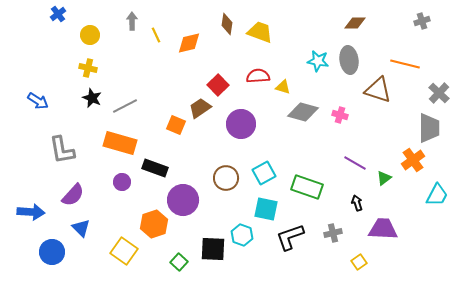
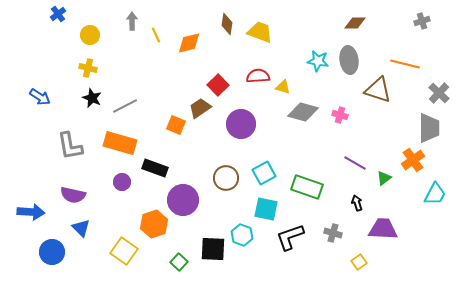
blue arrow at (38, 101): moved 2 px right, 4 px up
gray L-shape at (62, 150): moved 8 px right, 4 px up
purple semicircle at (73, 195): rotated 60 degrees clockwise
cyan trapezoid at (437, 195): moved 2 px left, 1 px up
gray cross at (333, 233): rotated 30 degrees clockwise
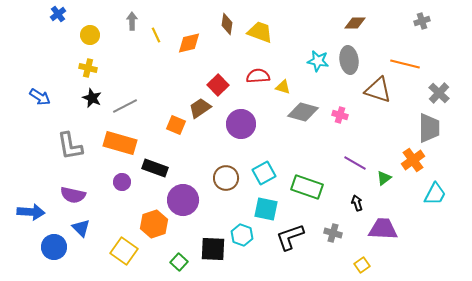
blue circle at (52, 252): moved 2 px right, 5 px up
yellow square at (359, 262): moved 3 px right, 3 px down
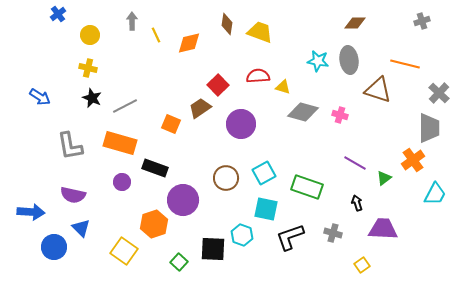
orange square at (176, 125): moved 5 px left, 1 px up
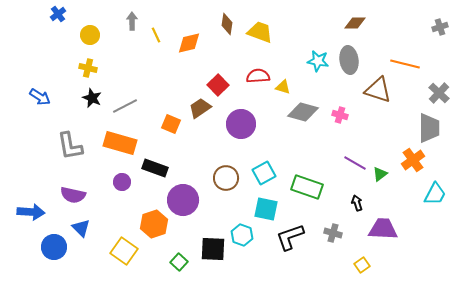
gray cross at (422, 21): moved 18 px right, 6 px down
green triangle at (384, 178): moved 4 px left, 4 px up
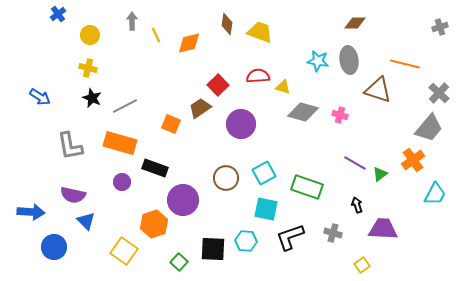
gray trapezoid at (429, 128): rotated 40 degrees clockwise
black arrow at (357, 203): moved 2 px down
blue triangle at (81, 228): moved 5 px right, 7 px up
cyan hexagon at (242, 235): moved 4 px right, 6 px down; rotated 15 degrees counterclockwise
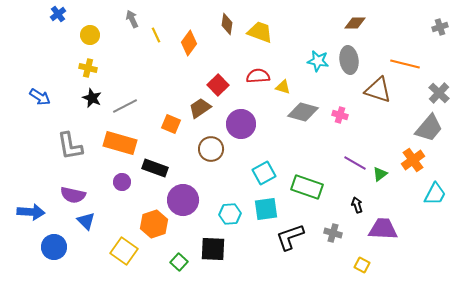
gray arrow at (132, 21): moved 2 px up; rotated 24 degrees counterclockwise
orange diamond at (189, 43): rotated 40 degrees counterclockwise
brown circle at (226, 178): moved 15 px left, 29 px up
cyan square at (266, 209): rotated 20 degrees counterclockwise
cyan hexagon at (246, 241): moved 16 px left, 27 px up; rotated 10 degrees counterclockwise
yellow square at (362, 265): rotated 28 degrees counterclockwise
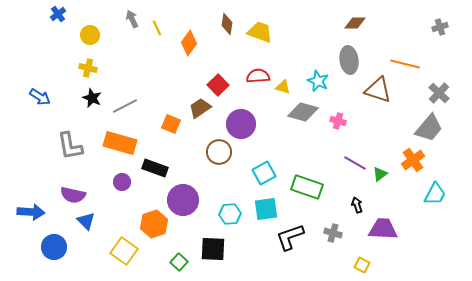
yellow line at (156, 35): moved 1 px right, 7 px up
cyan star at (318, 61): moved 20 px down; rotated 15 degrees clockwise
pink cross at (340, 115): moved 2 px left, 6 px down
brown circle at (211, 149): moved 8 px right, 3 px down
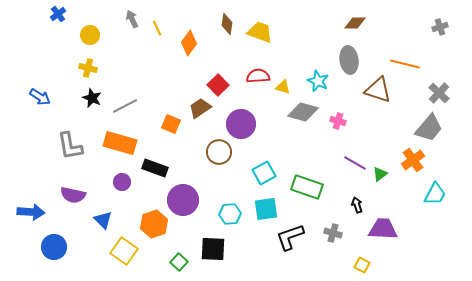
blue triangle at (86, 221): moved 17 px right, 1 px up
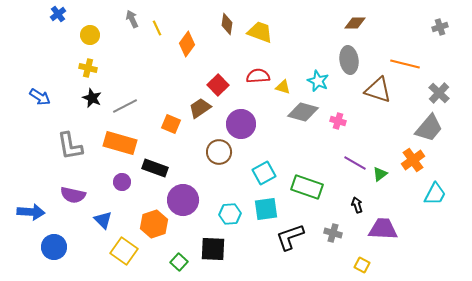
orange diamond at (189, 43): moved 2 px left, 1 px down
